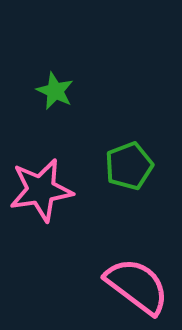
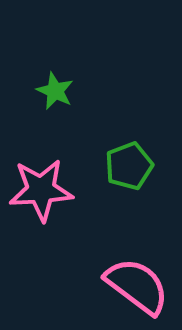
pink star: rotated 6 degrees clockwise
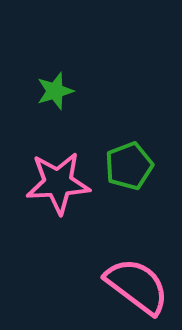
green star: rotated 30 degrees clockwise
pink star: moved 17 px right, 7 px up
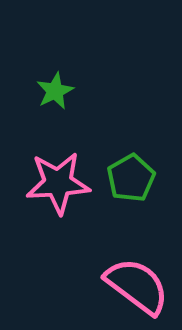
green star: rotated 9 degrees counterclockwise
green pentagon: moved 2 px right, 12 px down; rotated 9 degrees counterclockwise
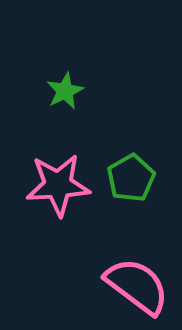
green star: moved 10 px right
pink star: moved 2 px down
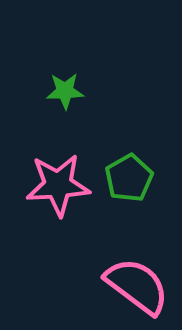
green star: rotated 24 degrees clockwise
green pentagon: moved 2 px left
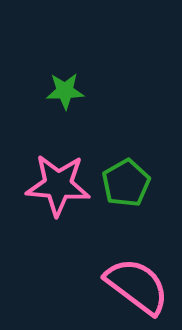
green pentagon: moved 3 px left, 5 px down
pink star: rotated 8 degrees clockwise
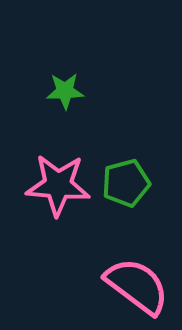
green pentagon: rotated 15 degrees clockwise
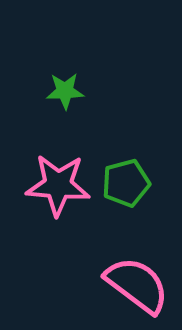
pink semicircle: moved 1 px up
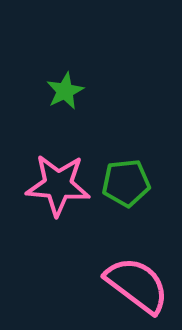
green star: rotated 24 degrees counterclockwise
green pentagon: rotated 9 degrees clockwise
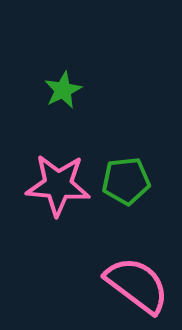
green star: moved 2 px left, 1 px up
green pentagon: moved 2 px up
